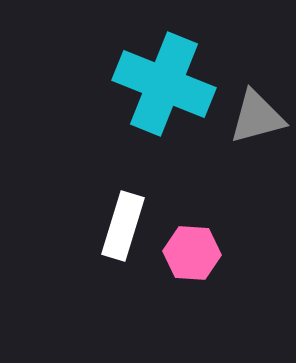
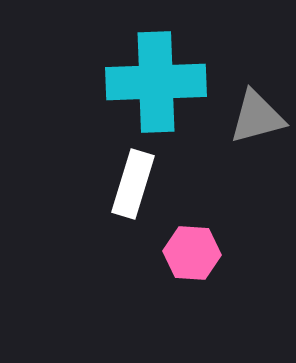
cyan cross: moved 8 px left, 2 px up; rotated 24 degrees counterclockwise
white rectangle: moved 10 px right, 42 px up
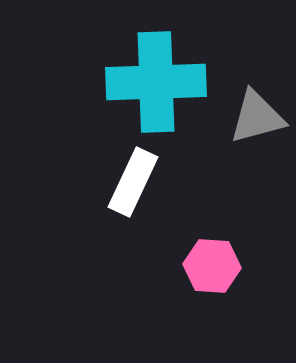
white rectangle: moved 2 px up; rotated 8 degrees clockwise
pink hexagon: moved 20 px right, 13 px down
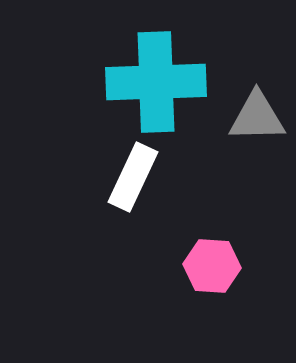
gray triangle: rotated 14 degrees clockwise
white rectangle: moved 5 px up
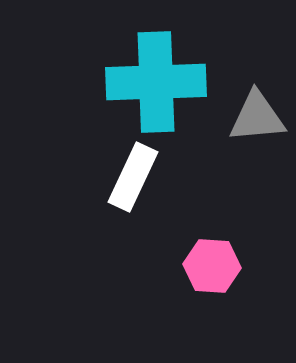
gray triangle: rotated 4 degrees counterclockwise
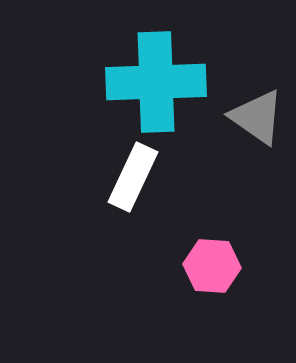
gray triangle: rotated 40 degrees clockwise
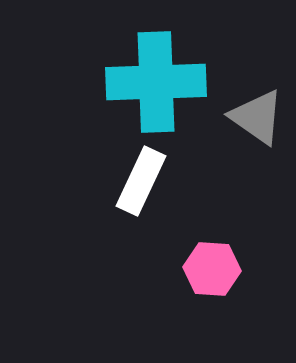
white rectangle: moved 8 px right, 4 px down
pink hexagon: moved 3 px down
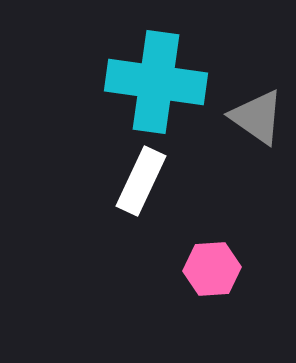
cyan cross: rotated 10 degrees clockwise
pink hexagon: rotated 8 degrees counterclockwise
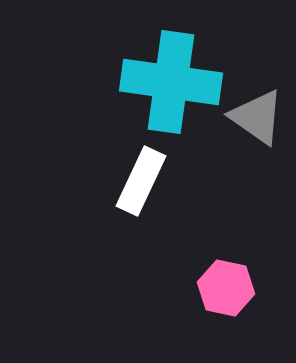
cyan cross: moved 15 px right
pink hexagon: moved 14 px right, 19 px down; rotated 16 degrees clockwise
